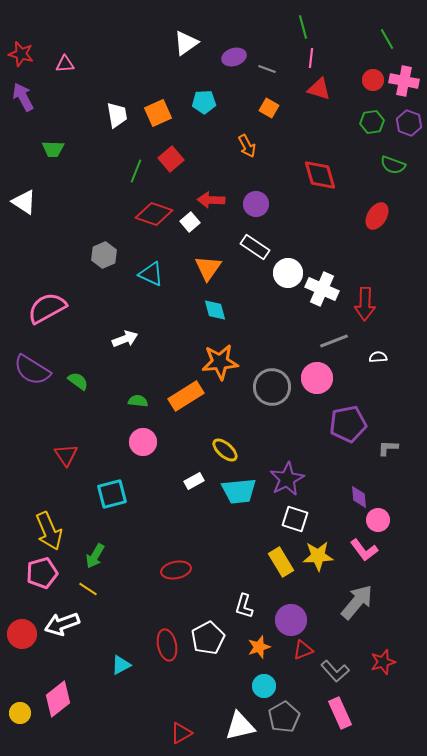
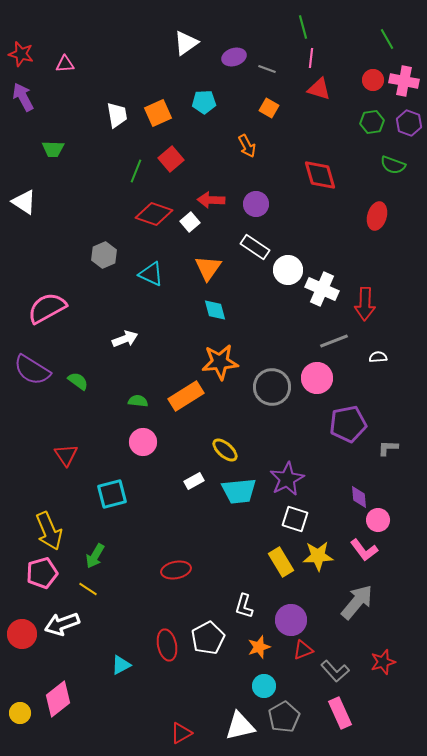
red ellipse at (377, 216): rotated 16 degrees counterclockwise
white circle at (288, 273): moved 3 px up
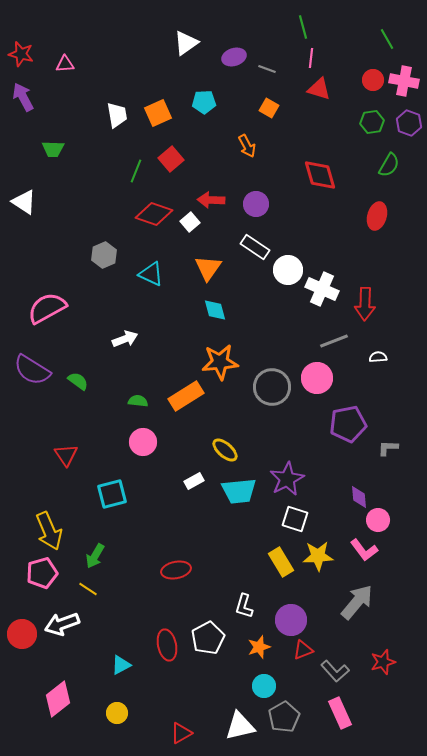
green semicircle at (393, 165): moved 4 px left; rotated 80 degrees counterclockwise
yellow circle at (20, 713): moved 97 px right
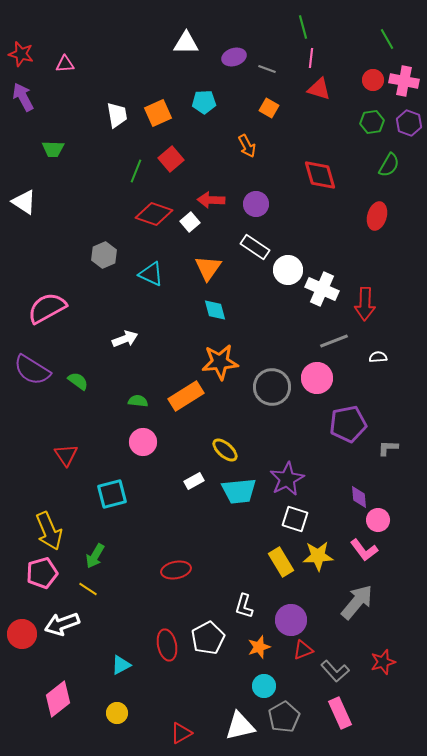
white triangle at (186, 43): rotated 36 degrees clockwise
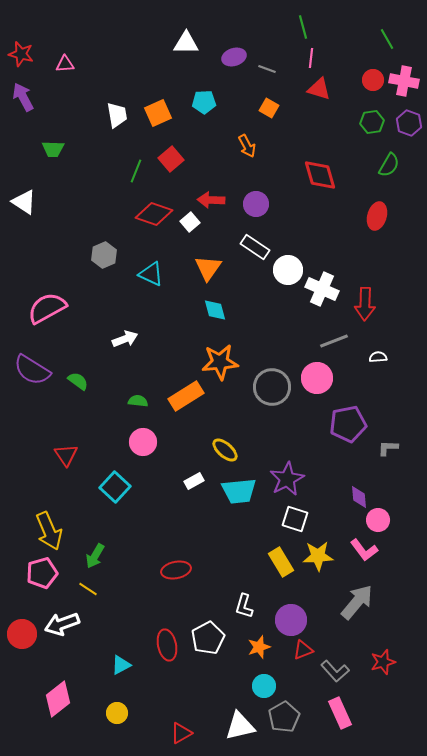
cyan square at (112, 494): moved 3 px right, 7 px up; rotated 32 degrees counterclockwise
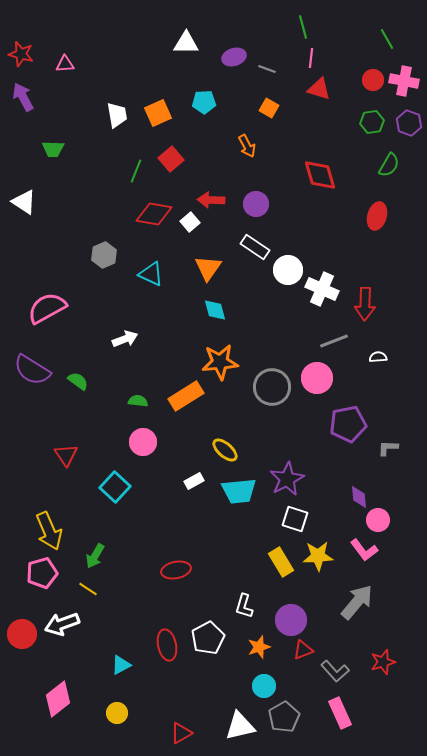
red diamond at (154, 214): rotated 9 degrees counterclockwise
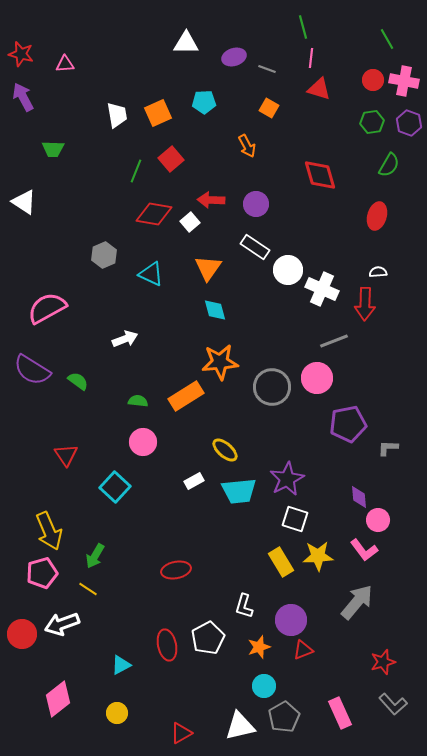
white semicircle at (378, 357): moved 85 px up
gray L-shape at (335, 671): moved 58 px right, 33 px down
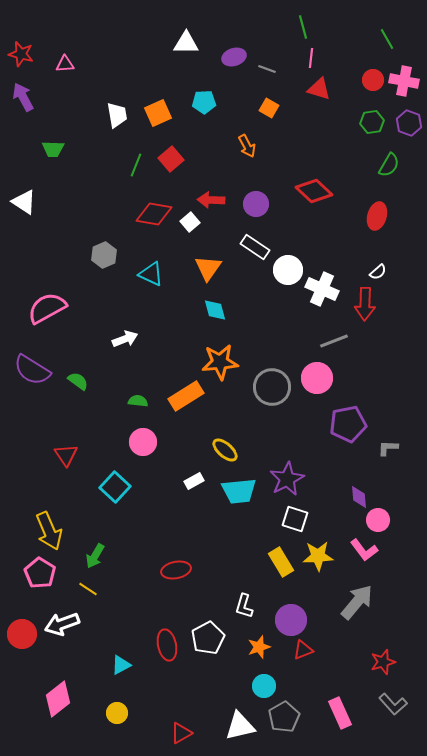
green line at (136, 171): moved 6 px up
red diamond at (320, 175): moved 6 px left, 16 px down; rotated 30 degrees counterclockwise
white semicircle at (378, 272): rotated 144 degrees clockwise
pink pentagon at (42, 573): moved 2 px left; rotated 24 degrees counterclockwise
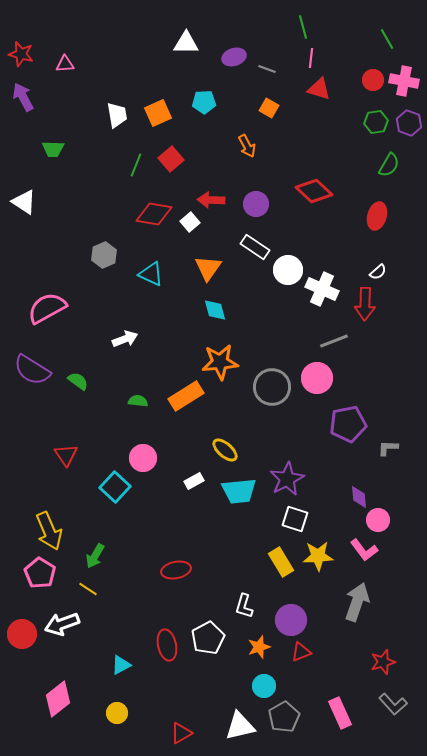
green hexagon at (372, 122): moved 4 px right
pink circle at (143, 442): moved 16 px down
gray arrow at (357, 602): rotated 21 degrees counterclockwise
red triangle at (303, 650): moved 2 px left, 2 px down
